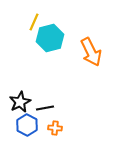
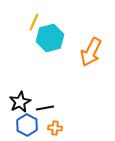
orange arrow: rotated 52 degrees clockwise
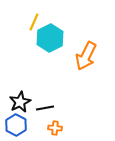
cyan hexagon: rotated 12 degrees counterclockwise
orange arrow: moved 5 px left, 4 px down
blue hexagon: moved 11 px left
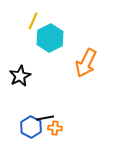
yellow line: moved 1 px left, 1 px up
orange arrow: moved 7 px down
black star: moved 26 px up
black line: moved 10 px down
blue hexagon: moved 15 px right, 2 px down
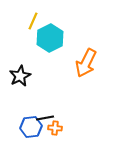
blue hexagon: rotated 25 degrees clockwise
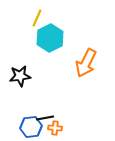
yellow line: moved 4 px right, 3 px up
black star: rotated 20 degrees clockwise
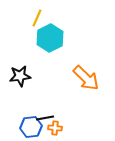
orange arrow: moved 15 px down; rotated 72 degrees counterclockwise
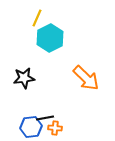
black star: moved 4 px right, 2 px down
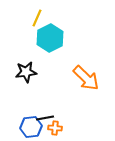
black star: moved 2 px right, 6 px up
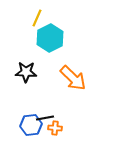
black star: rotated 10 degrees clockwise
orange arrow: moved 13 px left
blue hexagon: moved 2 px up
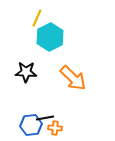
cyan hexagon: moved 1 px up
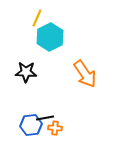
orange arrow: moved 12 px right, 4 px up; rotated 12 degrees clockwise
